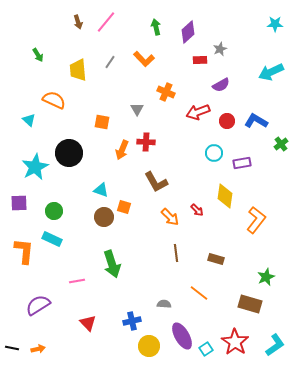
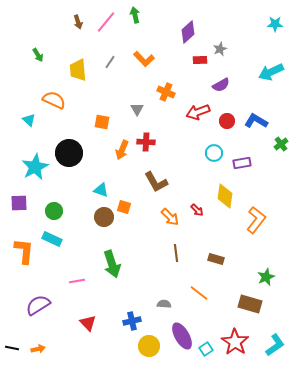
green arrow at (156, 27): moved 21 px left, 12 px up
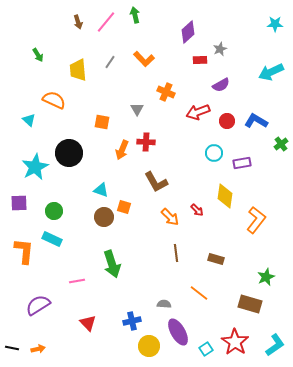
purple ellipse at (182, 336): moved 4 px left, 4 px up
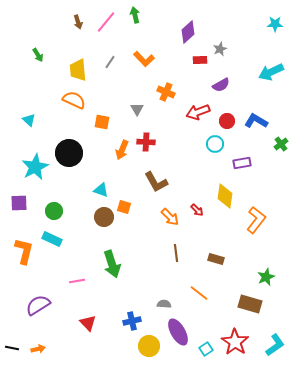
orange semicircle at (54, 100): moved 20 px right
cyan circle at (214, 153): moved 1 px right, 9 px up
orange L-shape at (24, 251): rotated 8 degrees clockwise
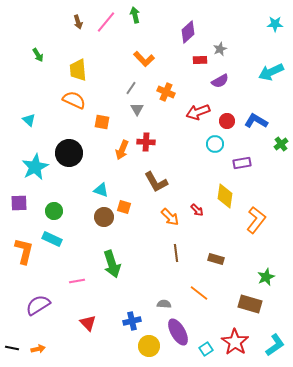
gray line at (110, 62): moved 21 px right, 26 px down
purple semicircle at (221, 85): moved 1 px left, 4 px up
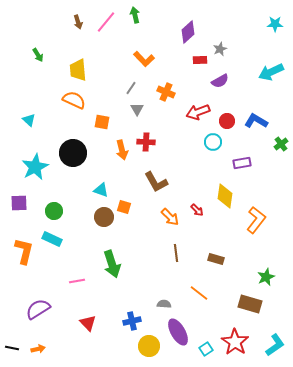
cyan circle at (215, 144): moved 2 px left, 2 px up
orange arrow at (122, 150): rotated 36 degrees counterclockwise
black circle at (69, 153): moved 4 px right
purple semicircle at (38, 305): moved 4 px down
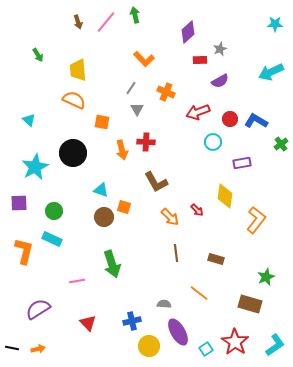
red circle at (227, 121): moved 3 px right, 2 px up
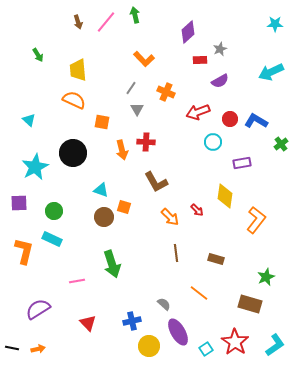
gray semicircle at (164, 304): rotated 40 degrees clockwise
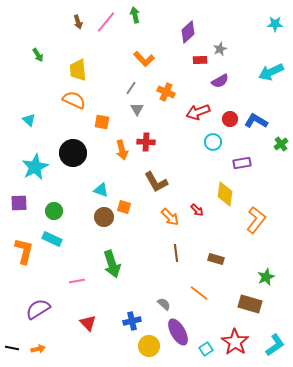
yellow diamond at (225, 196): moved 2 px up
